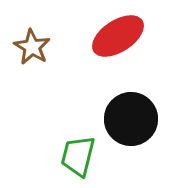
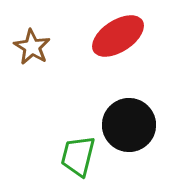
black circle: moved 2 px left, 6 px down
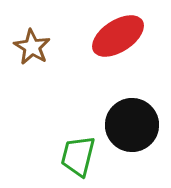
black circle: moved 3 px right
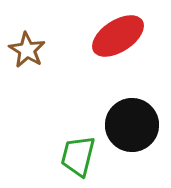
brown star: moved 5 px left, 3 px down
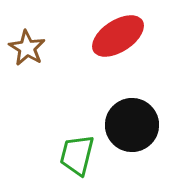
brown star: moved 2 px up
green trapezoid: moved 1 px left, 1 px up
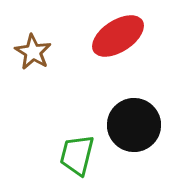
brown star: moved 6 px right, 4 px down
black circle: moved 2 px right
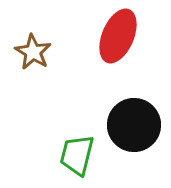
red ellipse: rotated 34 degrees counterclockwise
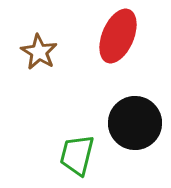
brown star: moved 6 px right
black circle: moved 1 px right, 2 px up
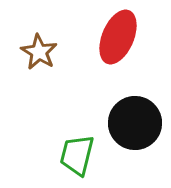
red ellipse: moved 1 px down
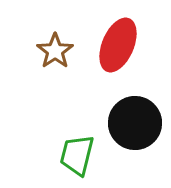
red ellipse: moved 8 px down
brown star: moved 16 px right, 1 px up; rotated 6 degrees clockwise
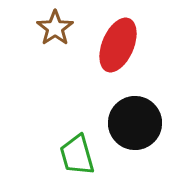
brown star: moved 23 px up
green trapezoid: rotated 30 degrees counterclockwise
